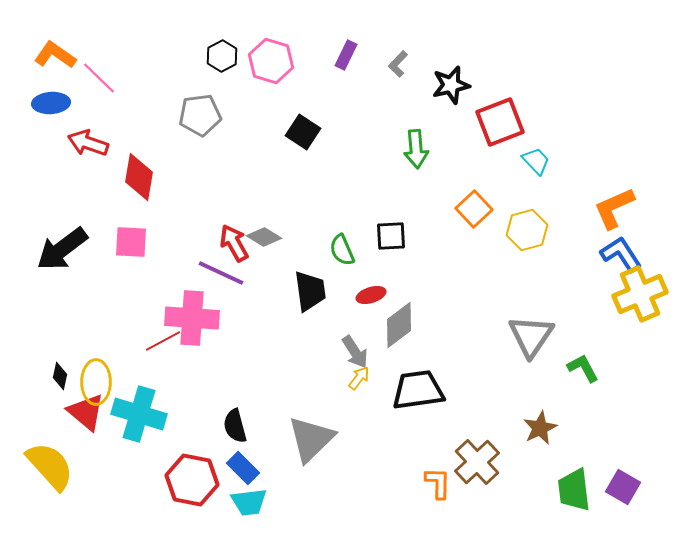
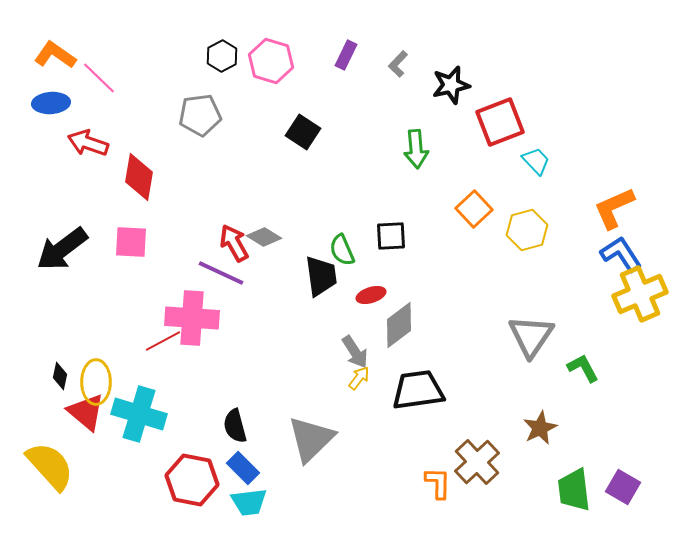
black trapezoid at (310, 291): moved 11 px right, 15 px up
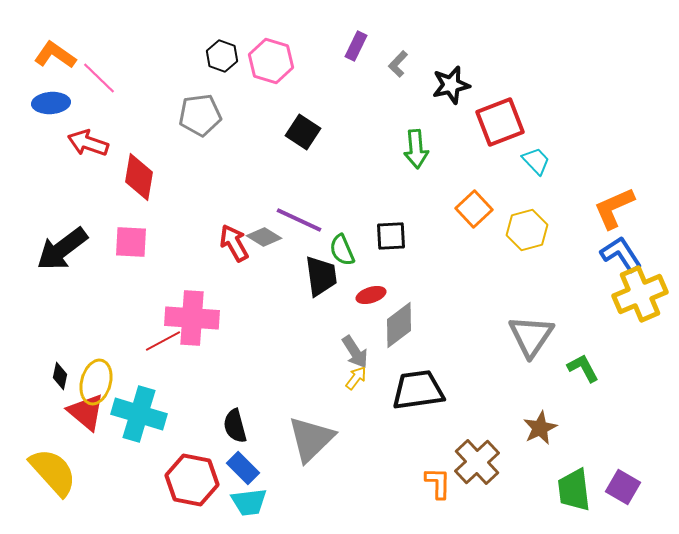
purple rectangle at (346, 55): moved 10 px right, 9 px up
black hexagon at (222, 56): rotated 12 degrees counterclockwise
purple line at (221, 273): moved 78 px right, 53 px up
yellow arrow at (359, 378): moved 3 px left
yellow ellipse at (96, 382): rotated 15 degrees clockwise
yellow semicircle at (50, 466): moved 3 px right, 6 px down
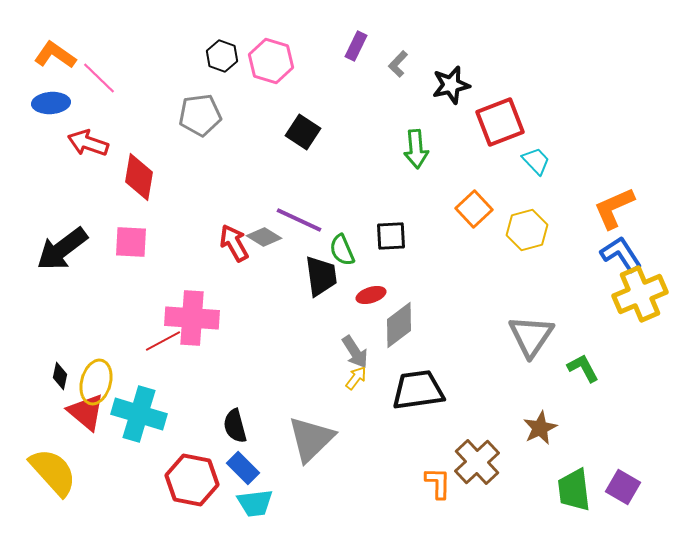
cyan trapezoid at (249, 502): moved 6 px right, 1 px down
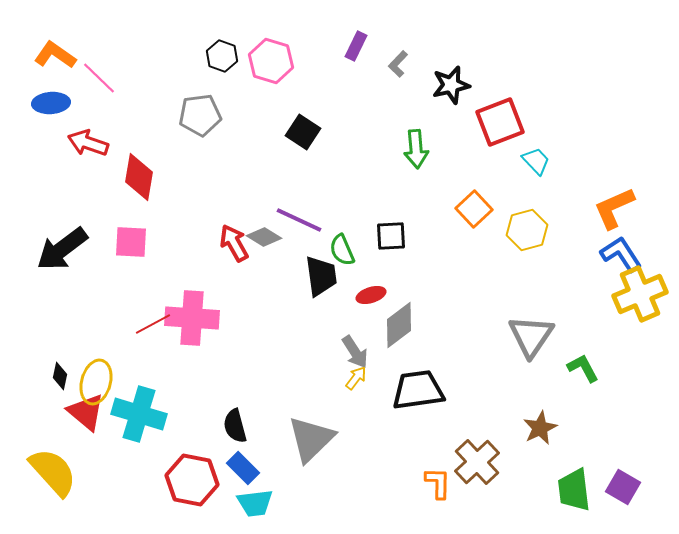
red line at (163, 341): moved 10 px left, 17 px up
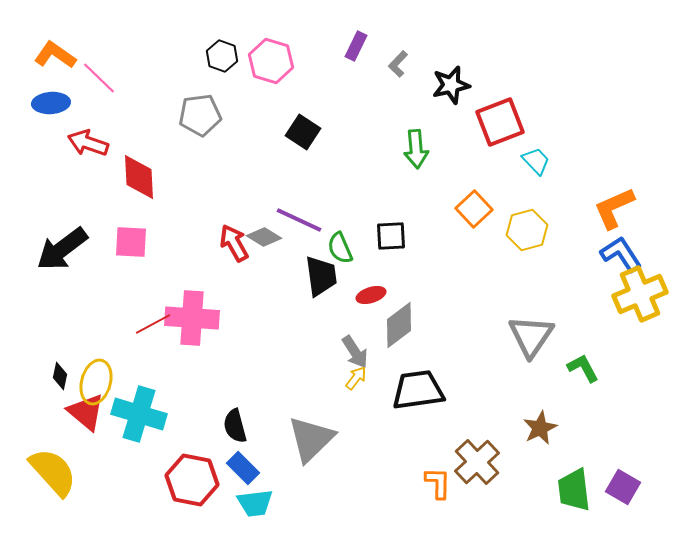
red diamond at (139, 177): rotated 12 degrees counterclockwise
green semicircle at (342, 250): moved 2 px left, 2 px up
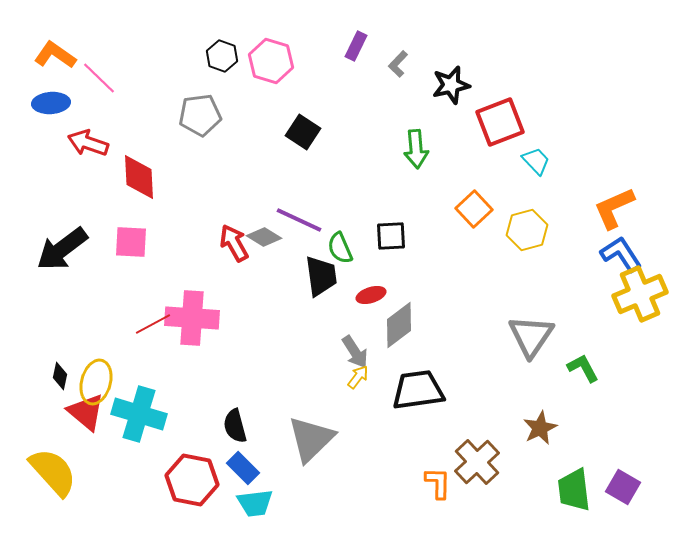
yellow arrow at (356, 378): moved 2 px right, 1 px up
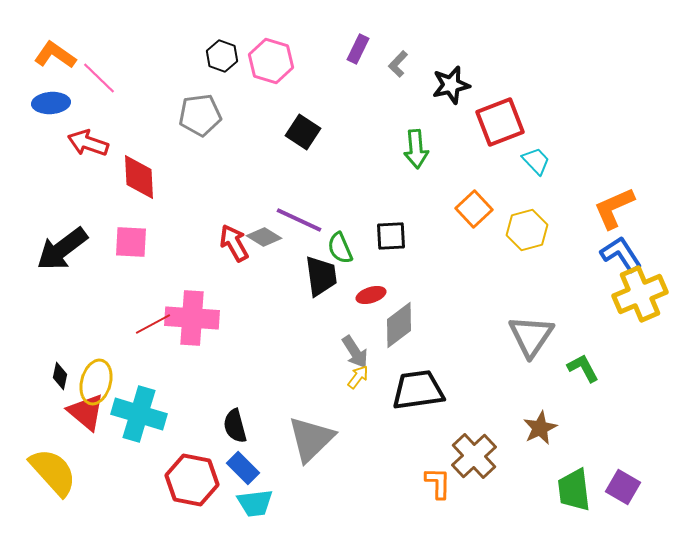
purple rectangle at (356, 46): moved 2 px right, 3 px down
brown cross at (477, 462): moved 3 px left, 6 px up
